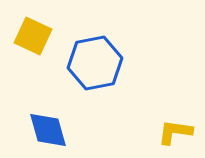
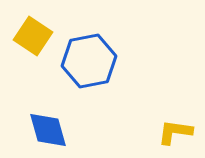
yellow square: rotated 9 degrees clockwise
blue hexagon: moved 6 px left, 2 px up
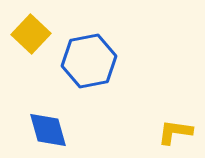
yellow square: moved 2 px left, 2 px up; rotated 9 degrees clockwise
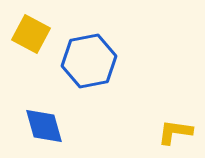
yellow square: rotated 15 degrees counterclockwise
blue diamond: moved 4 px left, 4 px up
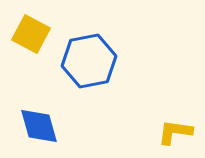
blue diamond: moved 5 px left
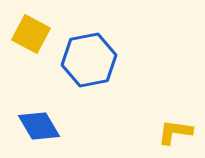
blue hexagon: moved 1 px up
blue diamond: rotated 15 degrees counterclockwise
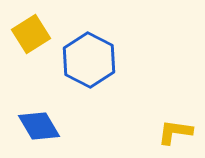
yellow square: rotated 30 degrees clockwise
blue hexagon: rotated 22 degrees counterclockwise
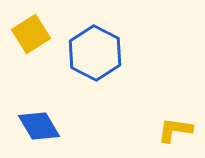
blue hexagon: moved 6 px right, 7 px up
yellow L-shape: moved 2 px up
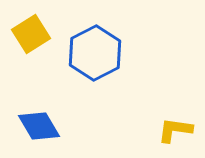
blue hexagon: rotated 6 degrees clockwise
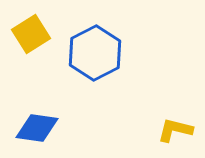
blue diamond: moved 2 px left, 2 px down; rotated 51 degrees counterclockwise
yellow L-shape: rotated 6 degrees clockwise
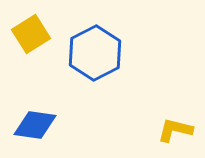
blue diamond: moved 2 px left, 3 px up
